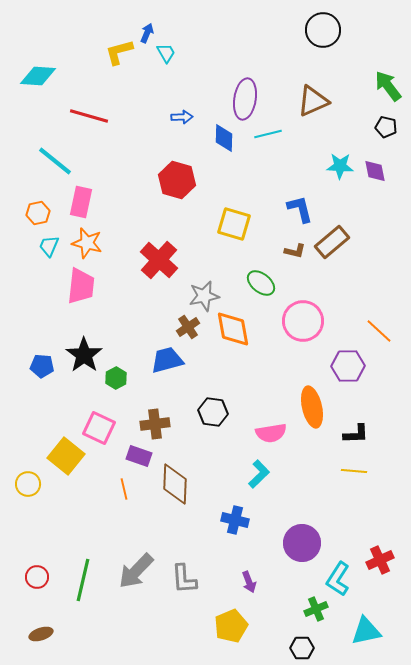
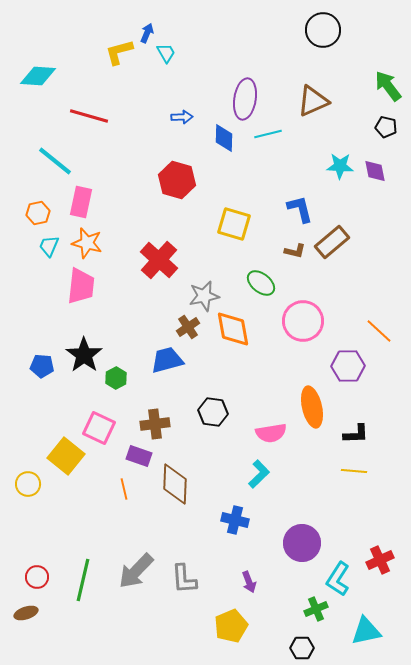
brown ellipse at (41, 634): moved 15 px left, 21 px up
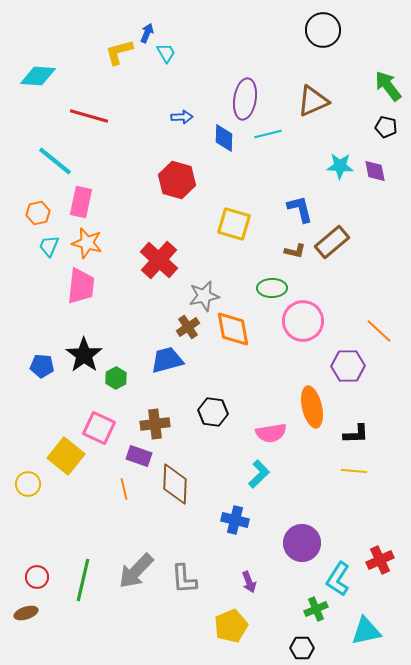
green ellipse at (261, 283): moved 11 px right, 5 px down; rotated 40 degrees counterclockwise
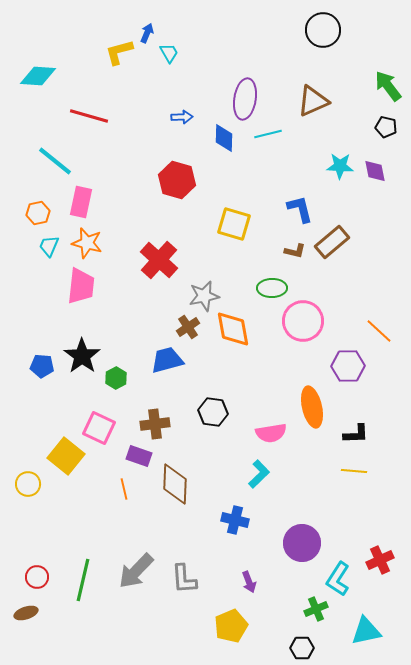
cyan trapezoid at (166, 53): moved 3 px right
black star at (84, 355): moved 2 px left, 1 px down
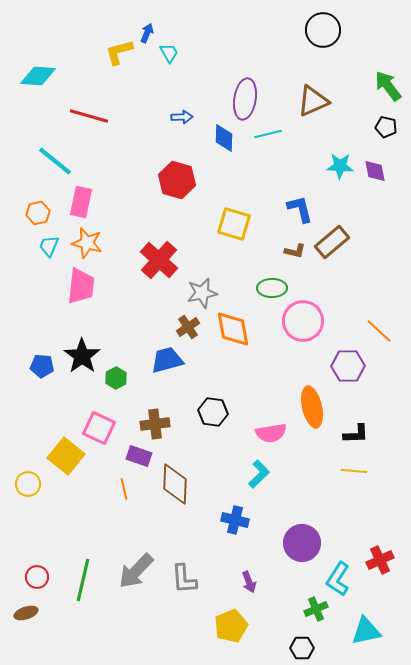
gray star at (204, 296): moved 2 px left, 3 px up
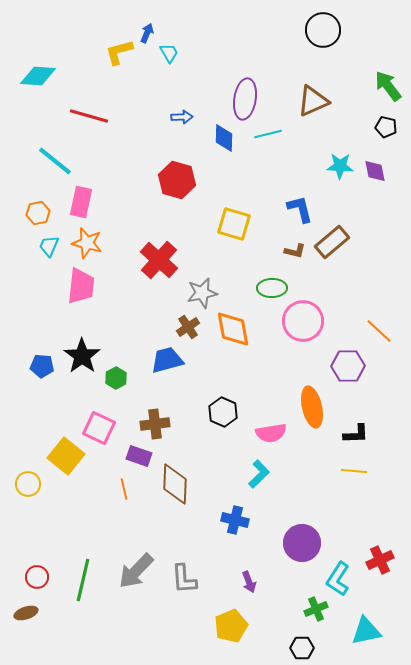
black hexagon at (213, 412): moved 10 px right; rotated 16 degrees clockwise
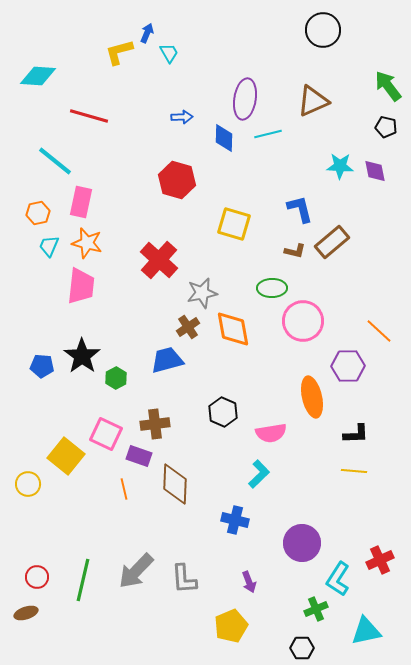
orange ellipse at (312, 407): moved 10 px up
pink square at (99, 428): moved 7 px right, 6 px down
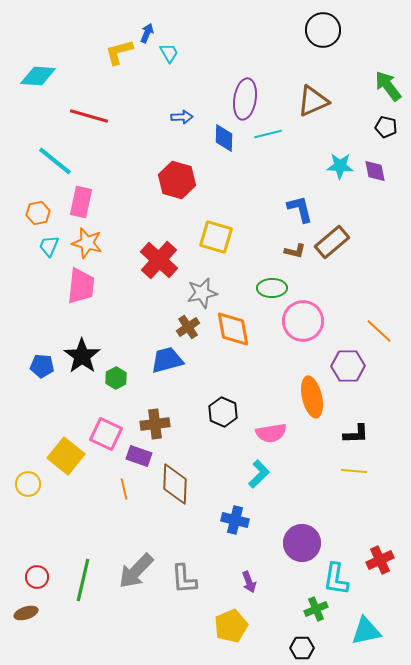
yellow square at (234, 224): moved 18 px left, 13 px down
cyan L-shape at (338, 579): moved 2 px left; rotated 24 degrees counterclockwise
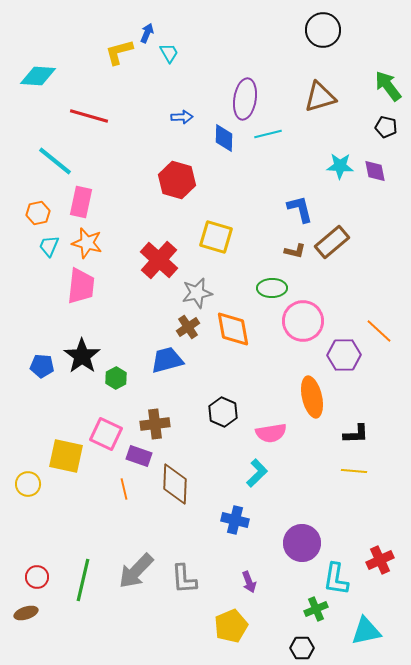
brown triangle at (313, 101): moved 7 px right, 4 px up; rotated 8 degrees clockwise
gray star at (202, 293): moved 5 px left
purple hexagon at (348, 366): moved 4 px left, 11 px up
yellow square at (66, 456): rotated 27 degrees counterclockwise
cyan L-shape at (259, 474): moved 2 px left, 1 px up
